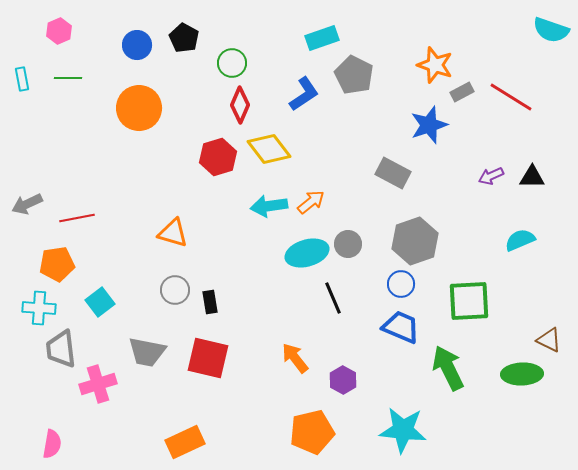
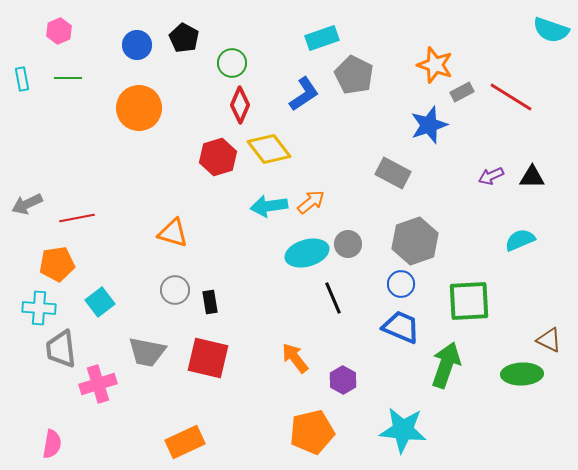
green arrow at (448, 368): moved 2 px left, 3 px up; rotated 45 degrees clockwise
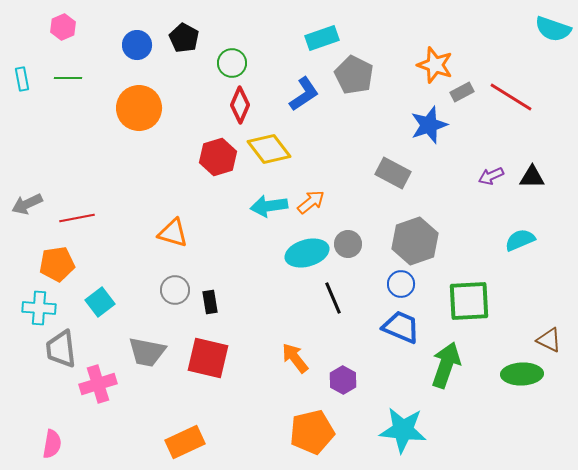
cyan semicircle at (551, 30): moved 2 px right, 1 px up
pink hexagon at (59, 31): moved 4 px right, 4 px up
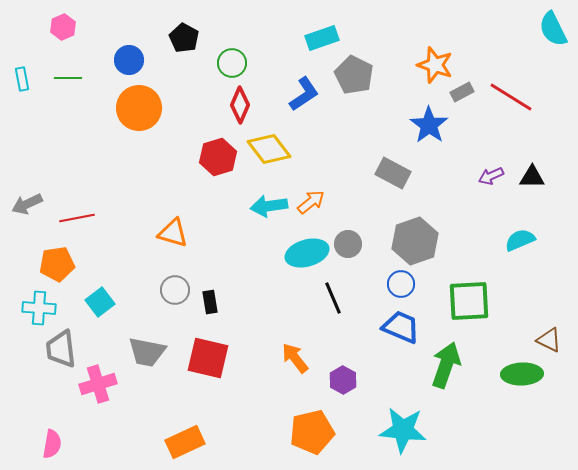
cyan semicircle at (553, 29): rotated 45 degrees clockwise
blue circle at (137, 45): moved 8 px left, 15 px down
blue star at (429, 125): rotated 18 degrees counterclockwise
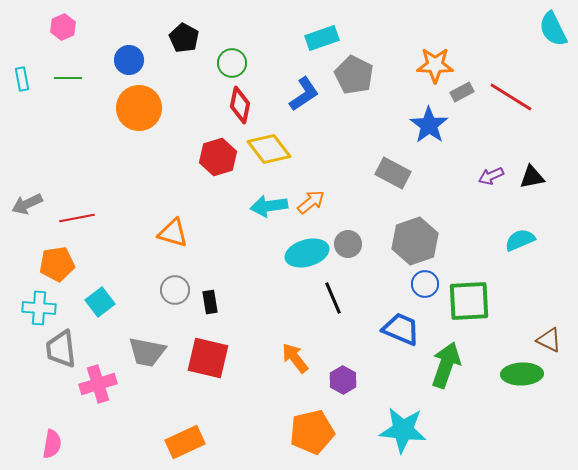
orange star at (435, 65): rotated 18 degrees counterclockwise
red diamond at (240, 105): rotated 12 degrees counterclockwise
black triangle at (532, 177): rotated 12 degrees counterclockwise
blue circle at (401, 284): moved 24 px right
blue trapezoid at (401, 327): moved 2 px down
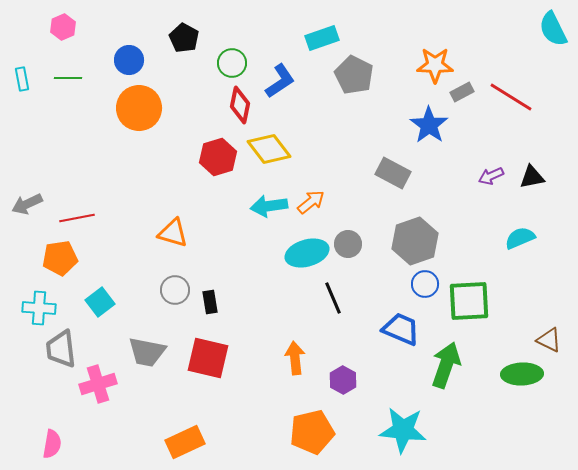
blue L-shape at (304, 94): moved 24 px left, 13 px up
cyan semicircle at (520, 240): moved 2 px up
orange pentagon at (57, 264): moved 3 px right, 6 px up
orange arrow at (295, 358): rotated 32 degrees clockwise
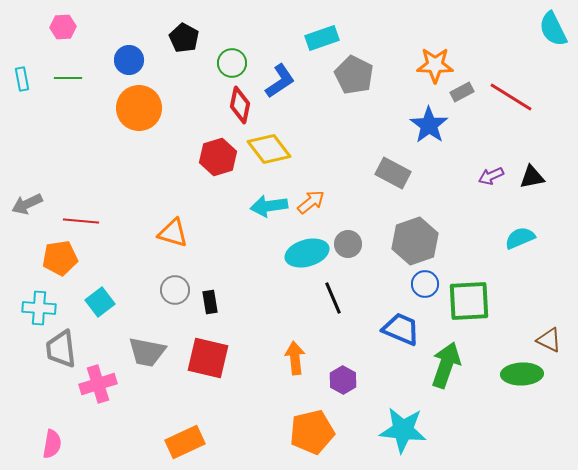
pink hexagon at (63, 27): rotated 20 degrees clockwise
red line at (77, 218): moved 4 px right, 3 px down; rotated 16 degrees clockwise
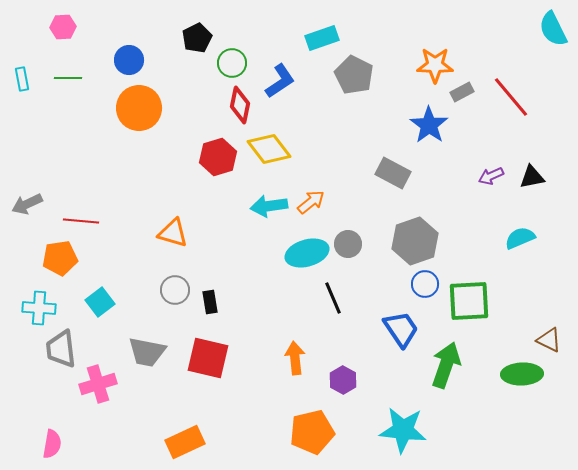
black pentagon at (184, 38): moved 13 px right; rotated 16 degrees clockwise
red line at (511, 97): rotated 18 degrees clockwise
blue trapezoid at (401, 329): rotated 33 degrees clockwise
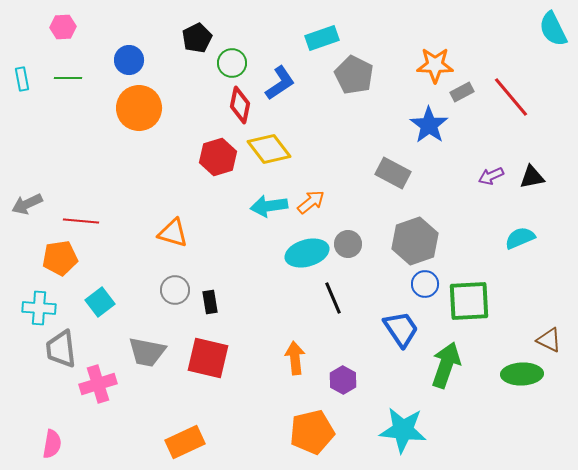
blue L-shape at (280, 81): moved 2 px down
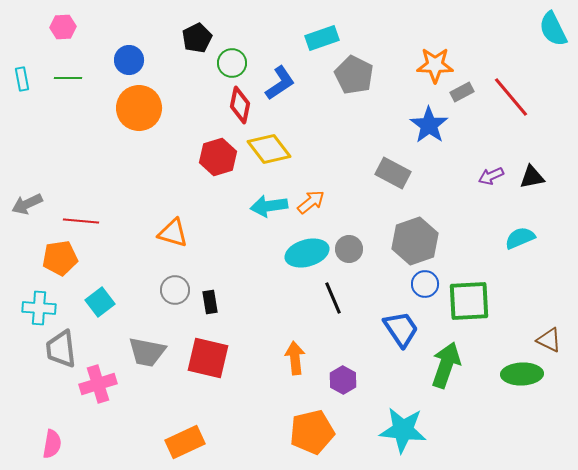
gray circle at (348, 244): moved 1 px right, 5 px down
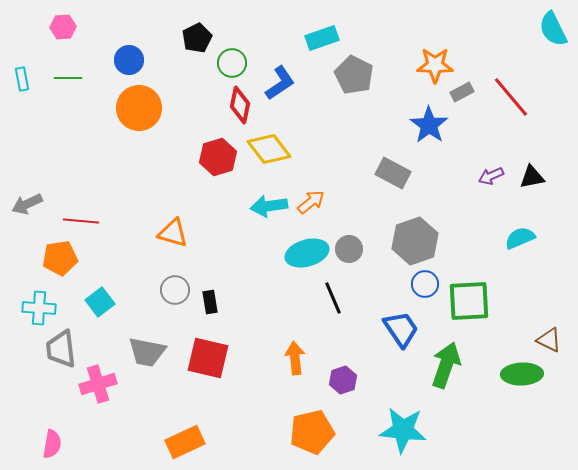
purple hexagon at (343, 380): rotated 12 degrees clockwise
